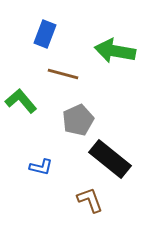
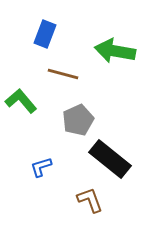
blue L-shape: rotated 150 degrees clockwise
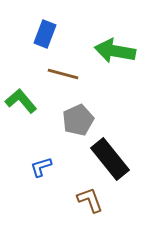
black rectangle: rotated 12 degrees clockwise
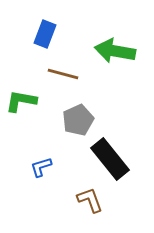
green L-shape: rotated 40 degrees counterclockwise
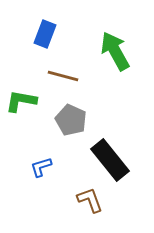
green arrow: rotated 51 degrees clockwise
brown line: moved 2 px down
gray pentagon: moved 7 px left; rotated 24 degrees counterclockwise
black rectangle: moved 1 px down
